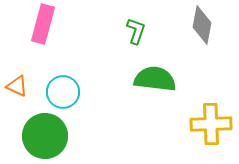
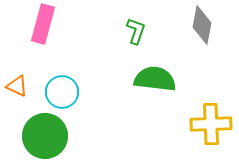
cyan circle: moved 1 px left
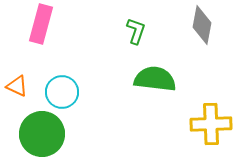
pink rectangle: moved 2 px left
green circle: moved 3 px left, 2 px up
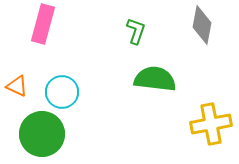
pink rectangle: moved 2 px right
yellow cross: rotated 9 degrees counterclockwise
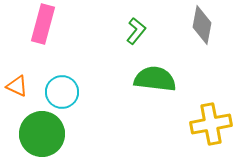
green L-shape: rotated 20 degrees clockwise
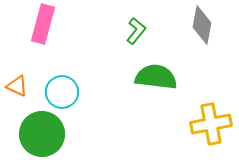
green semicircle: moved 1 px right, 2 px up
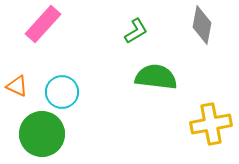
pink rectangle: rotated 27 degrees clockwise
green L-shape: rotated 20 degrees clockwise
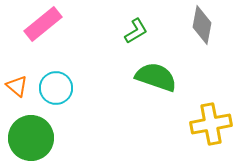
pink rectangle: rotated 9 degrees clockwise
green semicircle: rotated 12 degrees clockwise
orange triangle: rotated 15 degrees clockwise
cyan circle: moved 6 px left, 4 px up
green circle: moved 11 px left, 4 px down
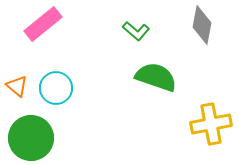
green L-shape: rotated 72 degrees clockwise
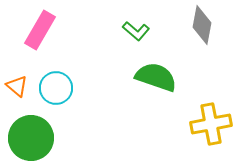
pink rectangle: moved 3 px left, 6 px down; rotated 21 degrees counterclockwise
